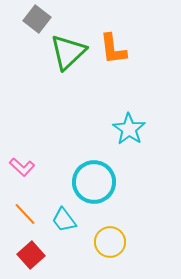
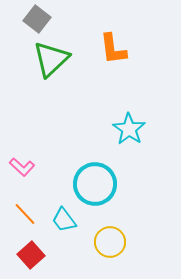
green triangle: moved 17 px left, 7 px down
cyan circle: moved 1 px right, 2 px down
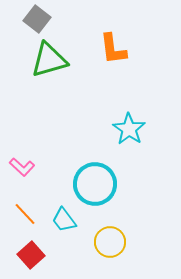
green triangle: moved 2 px left, 1 px down; rotated 27 degrees clockwise
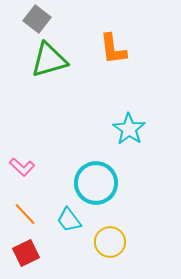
cyan circle: moved 1 px right, 1 px up
cyan trapezoid: moved 5 px right
red square: moved 5 px left, 2 px up; rotated 16 degrees clockwise
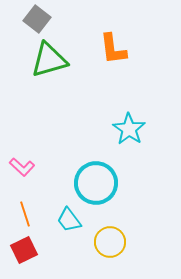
orange line: rotated 25 degrees clockwise
red square: moved 2 px left, 3 px up
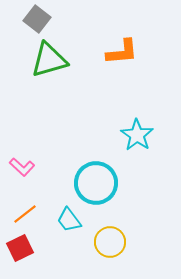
orange L-shape: moved 9 px right, 3 px down; rotated 88 degrees counterclockwise
cyan star: moved 8 px right, 6 px down
orange line: rotated 70 degrees clockwise
red square: moved 4 px left, 2 px up
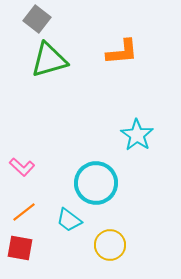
orange line: moved 1 px left, 2 px up
cyan trapezoid: rotated 16 degrees counterclockwise
yellow circle: moved 3 px down
red square: rotated 36 degrees clockwise
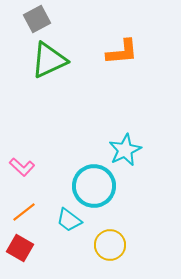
gray square: rotated 24 degrees clockwise
green triangle: rotated 9 degrees counterclockwise
cyan star: moved 12 px left, 15 px down; rotated 12 degrees clockwise
cyan circle: moved 2 px left, 3 px down
red square: rotated 20 degrees clockwise
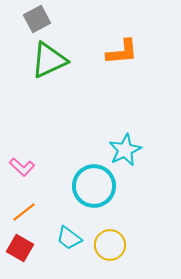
cyan trapezoid: moved 18 px down
